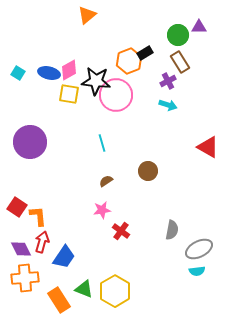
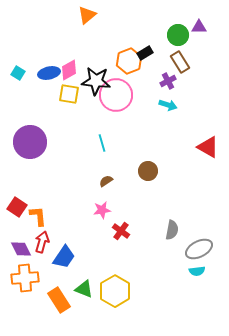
blue ellipse: rotated 25 degrees counterclockwise
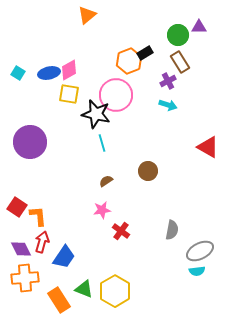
black star: moved 33 px down; rotated 8 degrees clockwise
gray ellipse: moved 1 px right, 2 px down
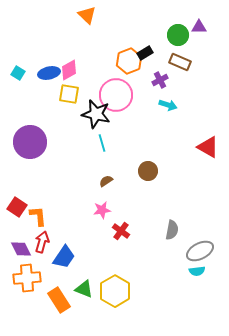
orange triangle: rotated 36 degrees counterclockwise
brown rectangle: rotated 35 degrees counterclockwise
purple cross: moved 8 px left, 1 px up
orange cross: moved 2 px right
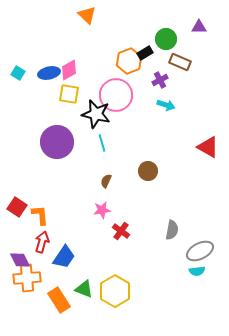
green circle: moved 12 px left, 4 px down
cyan arrow: moved 2 px left
purple circle: moved 27 px right
brown semicircle: rotated 32 degrees counterclockwise
orange L-shape: moved 2 px right, 1 px up
purple diamond: moved 1 px left, 11 px down
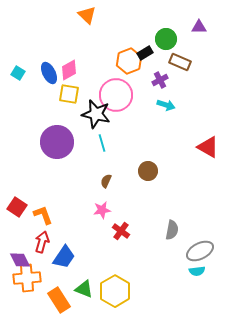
blue ellipse: rotated 75 degrees clockwise
orange L-shape: moved 3 px right; rotated 15 degrees counterclockwise
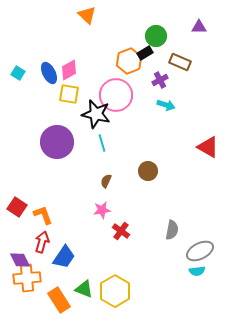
green circle: moved 10 px left, 3 px up
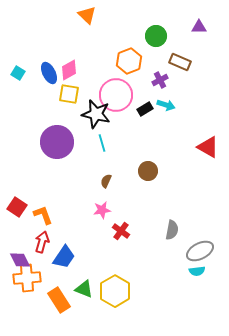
black rectangle: moved 56 px down
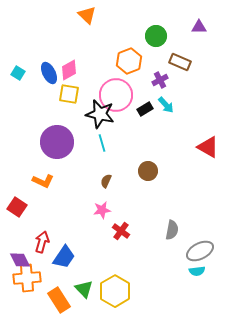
cyan arrow: rotated 30 degrees clockwise
black star: moved 4 px right
orange L-shape: moved 34 px up; rotated 135 degrees clockwise
green triangle: rotated 24 degrees clockwise
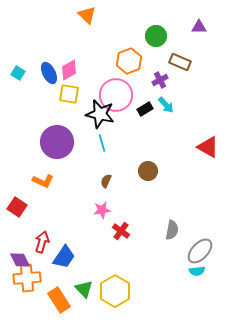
gray ellipse: rotated 20 degrees counterclockwise
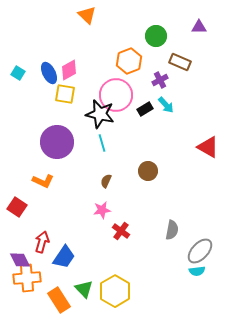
yellow square: moved 4 px left
